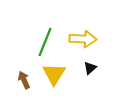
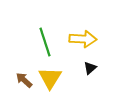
green line: rotated 40 degrees counterclockwise
yellow triangle: moved 4 px left, 4 px down
brown arrow: rotated 24 degrees counterclockwise
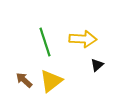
black triangle: moved 7 px right, 3 px up
yellow triangle: moved 1 px right, 3 px down; rotated 20 degrees clockwise
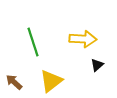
green line: moved 12 px left
brown arrow: moved 10 px left, 2 px down
